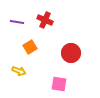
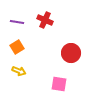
orange square: moved 13 px left
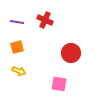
orange square: rotated 16 degrees clockwise
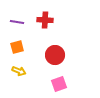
red cross: rotated 21 degrees counterclockwise
red circle: moved 16 px left, 2 px down
pink square: rotated 28 degrees counterclockwise
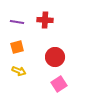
red circle: moved 2 px down
pink square: rotated 14 degrees counterclockwise
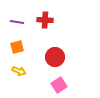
pink square: moved 1 px down
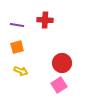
purple line: moved 3 px down
red circle: moved 7 px right, 6 px down
yellow arrow: moved 2 px right
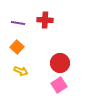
purple line: moved 1 px right, 2 px up
orange square: rotated 32 degrees counterclockwise
red circle: moved 2 px left
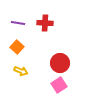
red cross: moved 3 px down
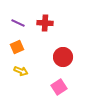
purple line: rotated 16 degrees clockwise
orange square: rotated 24 degrees clockwise
red circle: moved 3 px right, 6 px up
pink square: moved 2 px down
